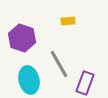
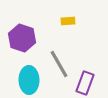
cyan ellipse: rotated 12 degrees clockwise
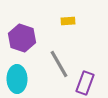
cyan ellipse: moved 12 px left, 1 px up
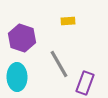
cyan ellipse: moved 2 px up
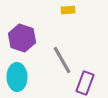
yellow rectangle: moved 11 px up
gray line: moved 3 px right, 4 px up
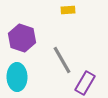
purple rectangle: rotated 10 degrees clockwise
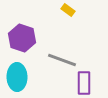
yellow rectangle: rotated 40 degrees clockwise
gray line: rotated 40 degrees counterclockwise
purple rectangle: moved 1 px left; rotated 30 degrees counterclockwise
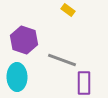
purple hexagon: moved 2 px right, 2 px down
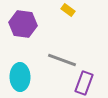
purple hexagon: moved 1 px left, 16 px up; rotated 12 degrees counterclockwise
cyan ellipse: moved 3 px right
purple rectangle: rotated 20 degrees clockwise
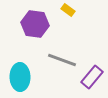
purple hexagon: moved 12 px right
purple rectangle: moved 8 px right, 6 px up; rotated 20 degrees clockwise
